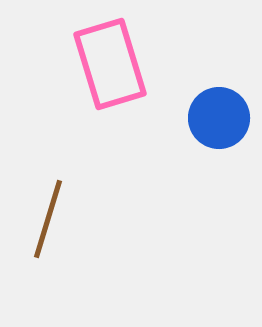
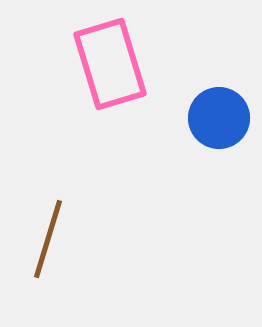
brown line: moved 20 px down
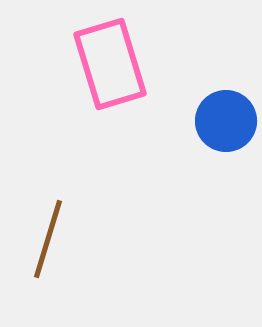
blue circle: moved 7 px right, 3 px down
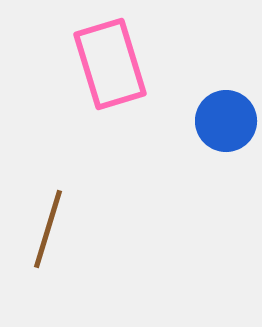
brown line: moved 10 px up
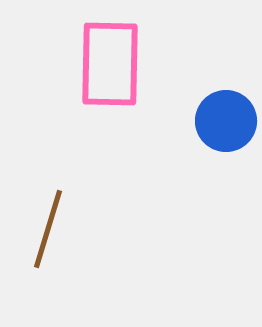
pink rectangle: rotated 18 degrees clockwise
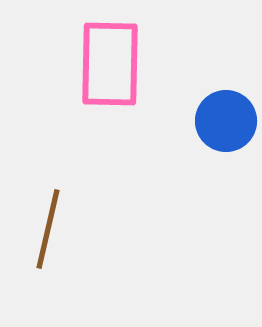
brown line: rotated 4 degrees counterclockwise
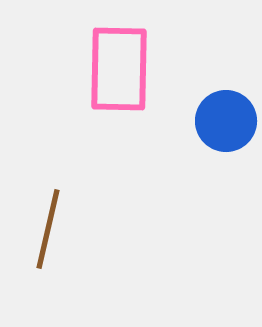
pink rectangle: moved 9 px right, 5 px down
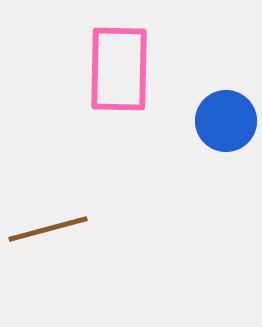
brown line: rotated 62 degrees clockwise
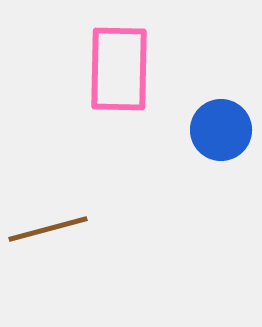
blue circle: moved 5 px left, 9 px down
